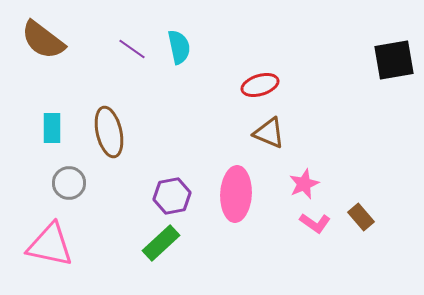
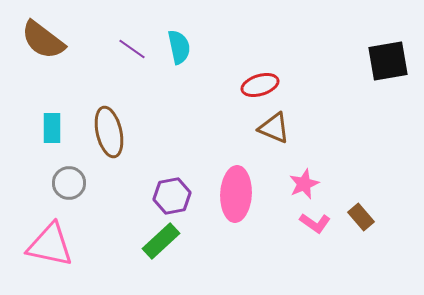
black square: moved 6 px left, 1 px down
brown triangle: moved 5 px right, 5 px up
green rectangle: moved 2 px up
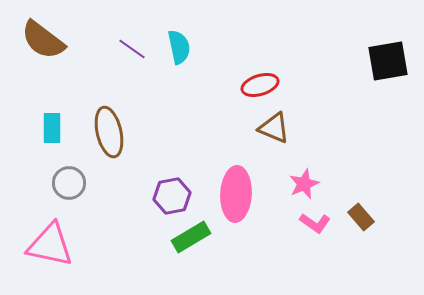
green rectangle: moved 30 px right, 4 px up; rotated 12 degrees clockwise
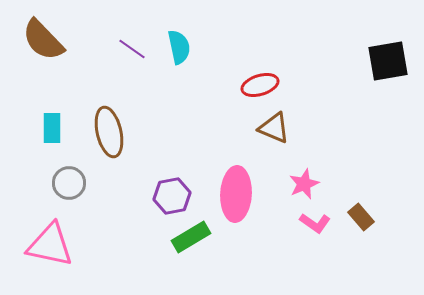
brown semicircle: rotated 9 degrees clockwise
